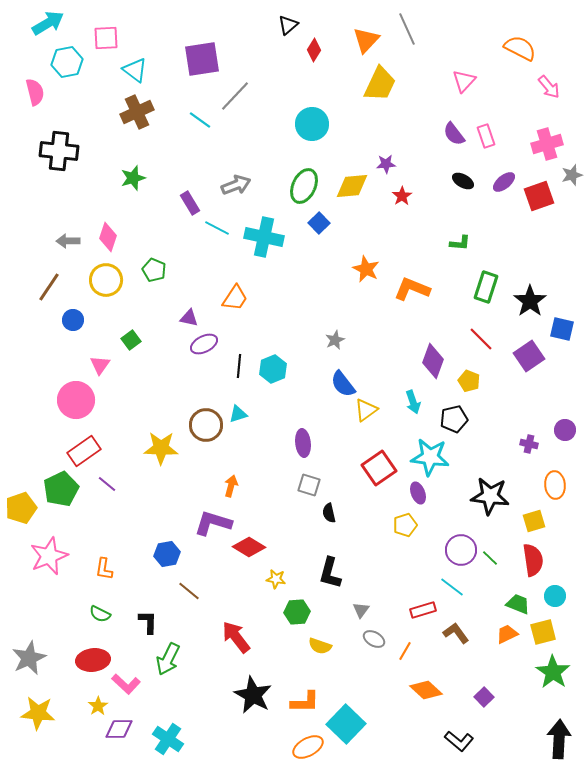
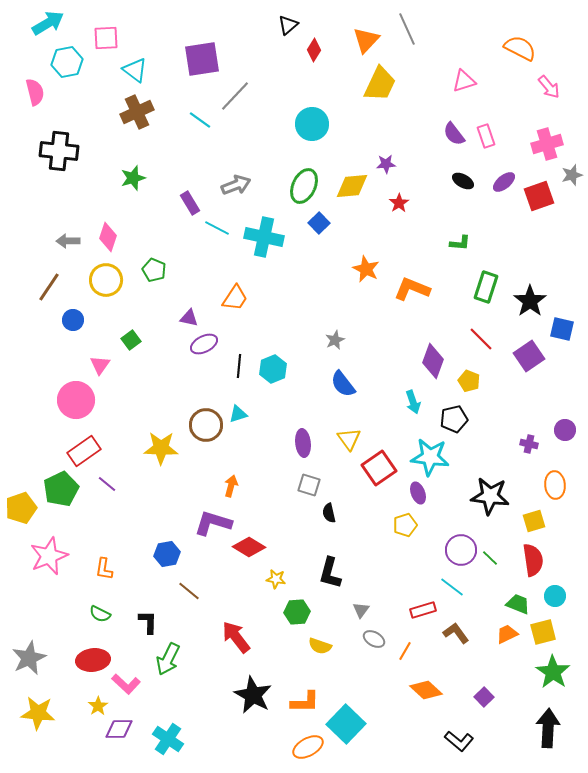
pink triangle at (464, 81): rotated 30 degrees clockwise
red star at (402, 196): moved 3 px left, 7 px down
yellow triangle at (366, 410): moved 17 px left, 29 px down; rotated 30 degrees counterclockwise
black arrow at (559, 739): moved 11 px left, 11 px up
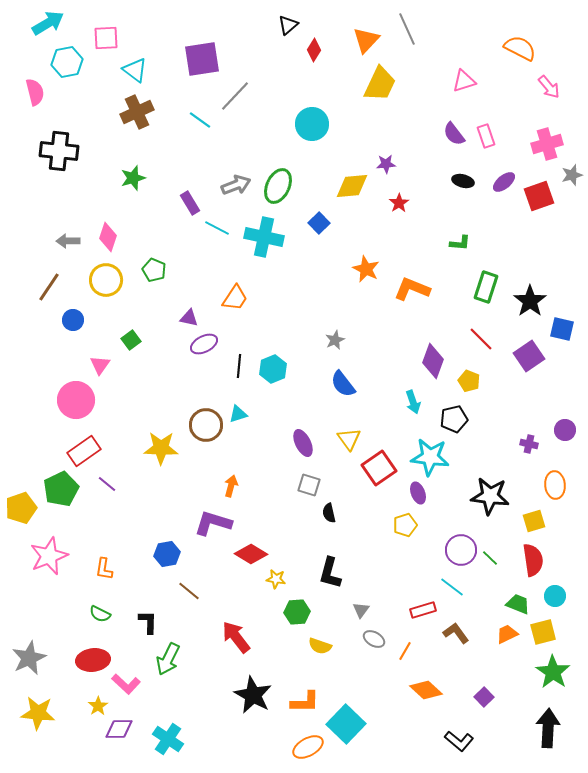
black ellipse at (463, 181): rotated 15 degrees counterclockwise
green ellipse at (304, 186): moved 26 px left
purple ellipse at (303, 443): rotated 20 degrees counterclockwise
red diamond at (249, 547): moved 2 px right, 7 px down
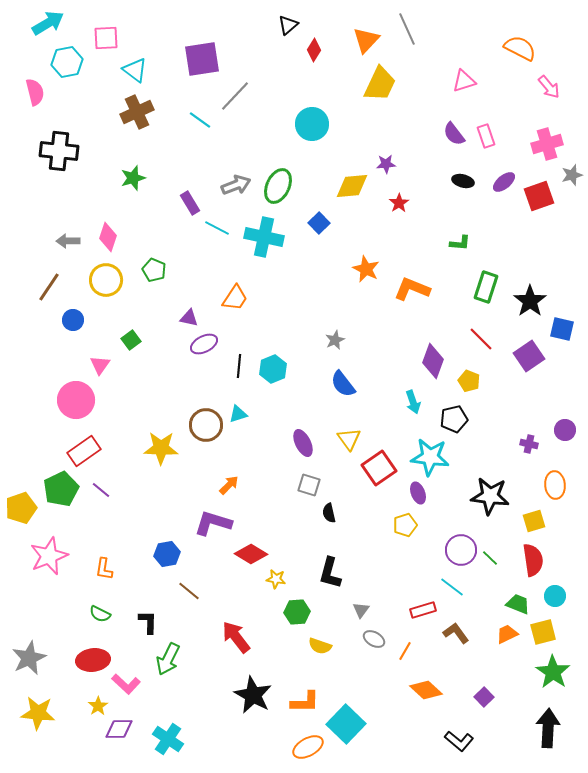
purple line at (107, 484): moved 6 px left, 6 px down
orange arrow at (231, 486): moved 2 px left, 1 px up; rotated 30 degrees clockwise
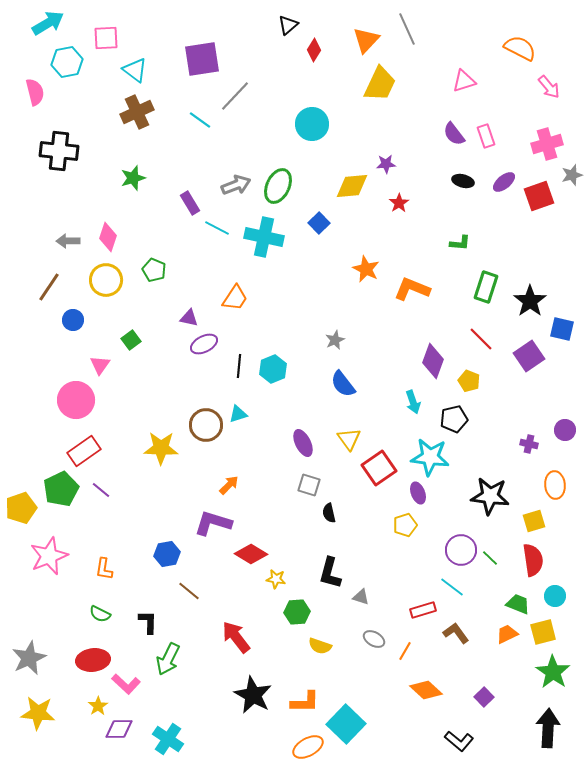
gray triangle at (361, 610): moved 13 px up; rotated 48 degrees counterclockwise
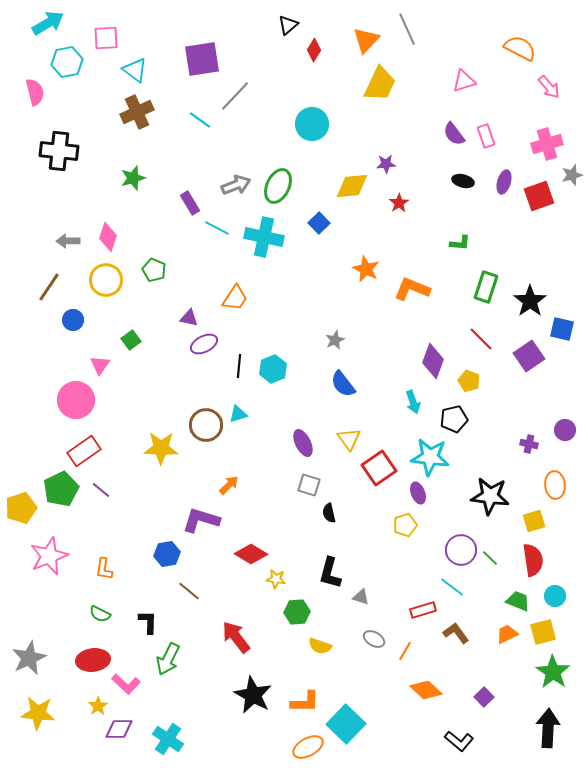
purple ellipse at (504, 182): rotated 35 degrees counterclockwise
purple L-shape at (213, 523): moved 12 px left, 3 px up
green trapezoid at (518, 604): moved 3 px up
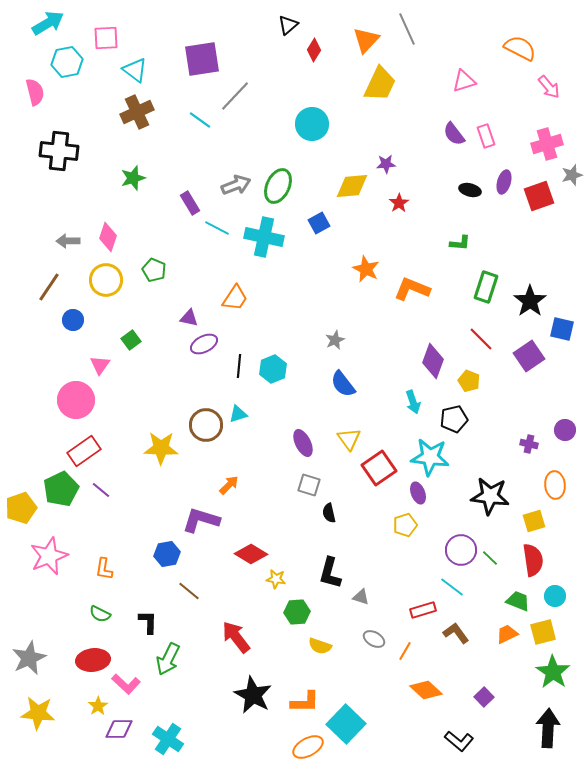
black ellipse at (463, 181): moved 7 px right, 9 px down
blue square at (319, 223): rotated 15 degrees clockwise
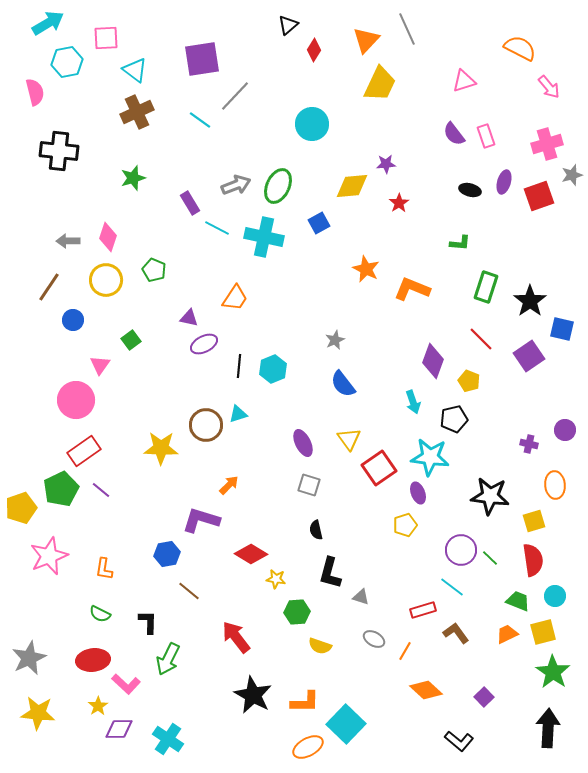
black semicircle at (329, 513): moved 13 px left, 17 px down
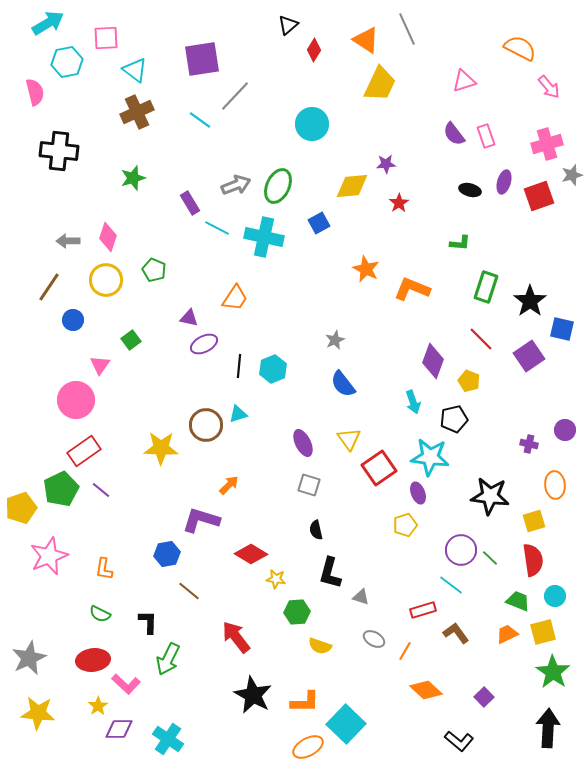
orange triangle at (366, 40): rotated 40 degrees counterclockwise
cyan line at (452, 587): moved 1 px left, 2 px up
